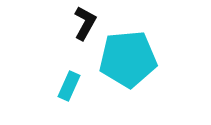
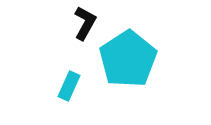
cyan pentagon: rotated 28 degrees counterclockwise
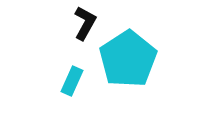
cyan rectangle: moved 3 px right, 5 px up
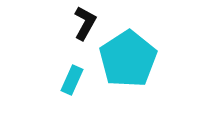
cyan rectangle: moved 1 px up
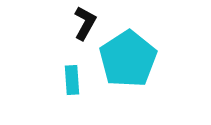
cyan rectangle: rotated 28 degrees counterclockwise
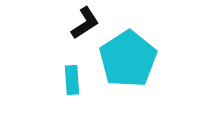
black L-shape: rotated 28 degrees clockwise
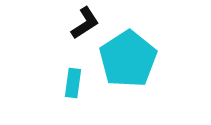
cyan rectangle: moved 1 px right, 3 px down; rotated 12 degrees clockwise
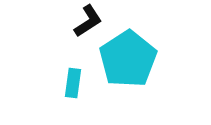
black L-shape: moved 3 px right, 2 px up
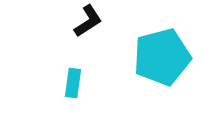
cyan pentagon: moved 34 px right, 2 px up; rotated 18 degrees clockwise
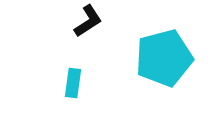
cyan pentagon: moved 2 px right, 1 px down
